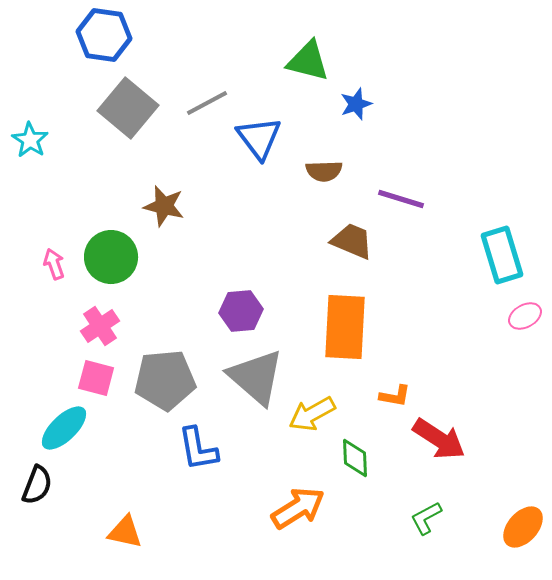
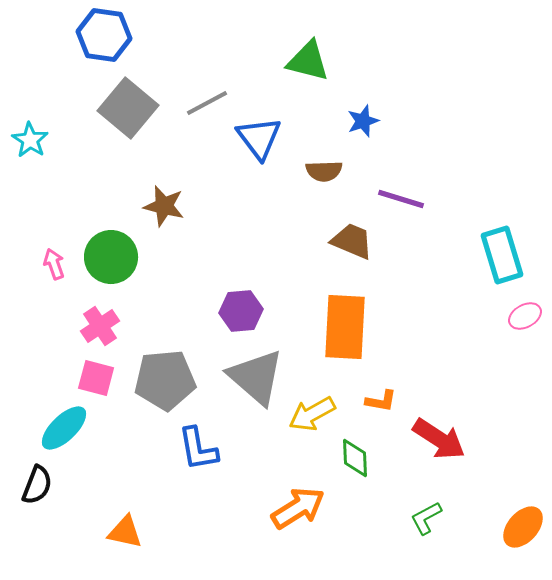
blue star: moved 7 px right, 17 px down
orange L-shape: moved 14 px left, 5 px down
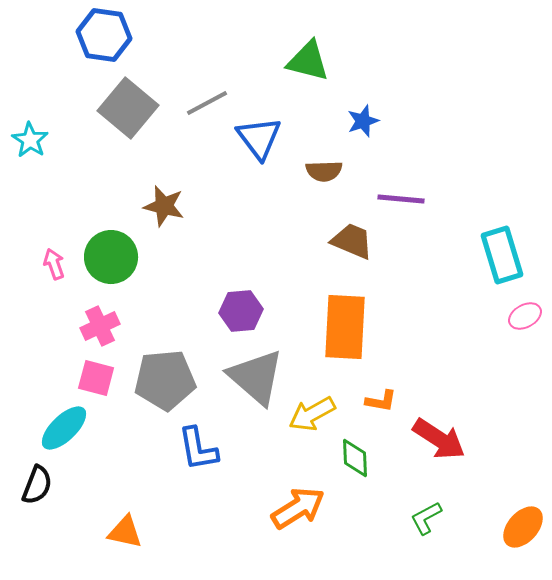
purple line: rotated 12 degrees counterclockwise
pink cross: rotated 9 degrees clockwise
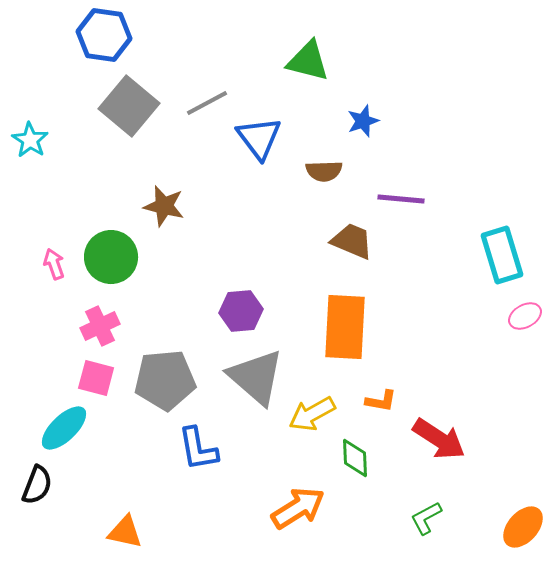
gray square: moved 1 px right, 2 px up
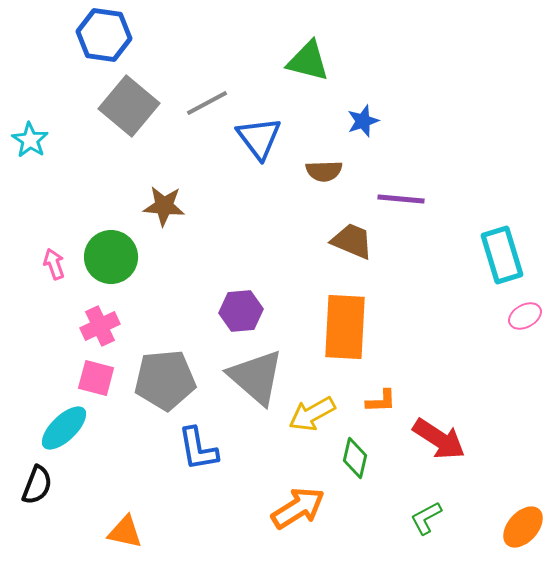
brown star: rotated 9 degrees counterclockwise
orange L-shape: rotated 12 degrees counterclockwise
green diamond: rotated 15 degrees clockwise
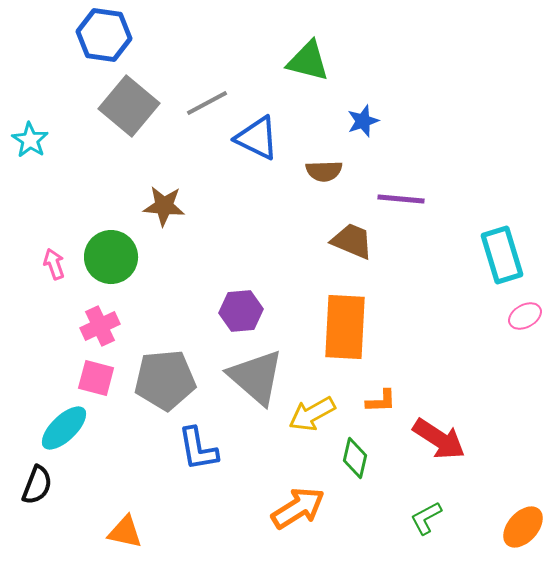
blue triangle: moved 2 px left; rotated 27 degrees counterclockwise
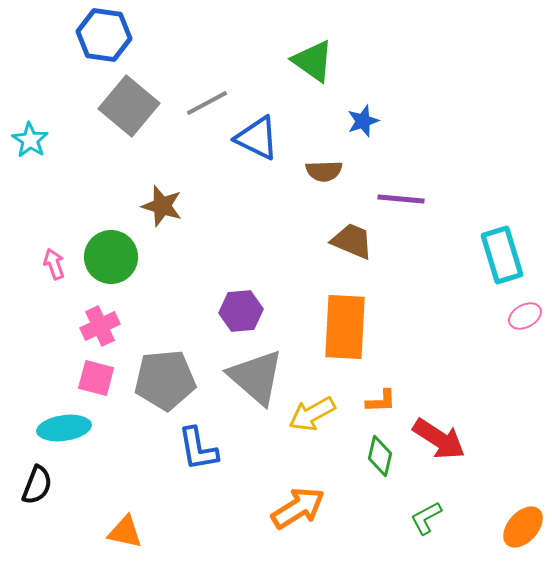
green triangle: moved 5 px right; rotated 21 degrees clockwise
brown star: moved 2 px left; rotated 12 degrees clockwise
cyan ellipse: rotated 36 degrees clockwise
green diamond: moved 25 px right, 2 px up
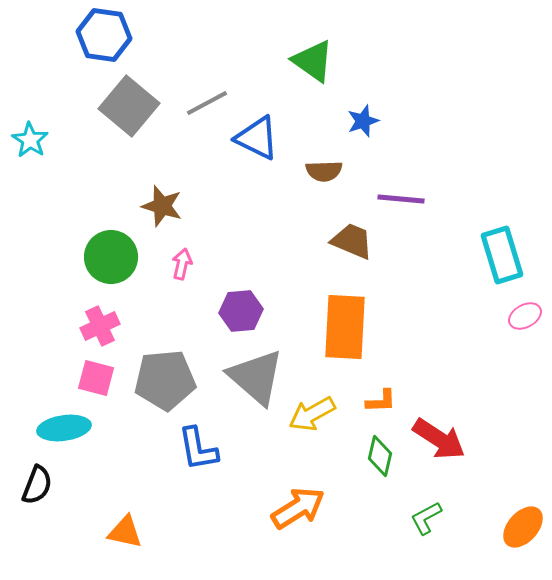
pink arrow: moved 128 px right; rotated 32 degrees clockwise
